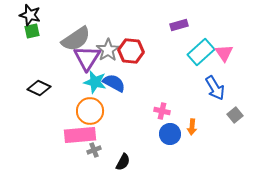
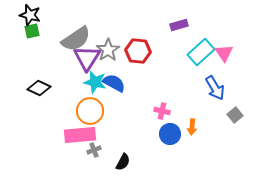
red hexagon: moved 7 px right
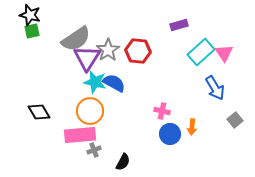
black diamond: moved 24 px down; rotated 35 degrees clockwise
gray square: moved 5 px down
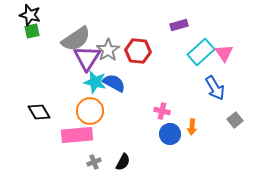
pink rectangle: moved 3 px left
gray cross: moved 12 px down
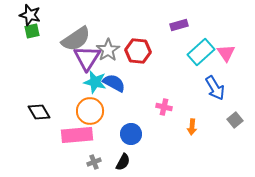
pink triangle: moved 2 px right
pink cross: moved 2 px right, 4 px up
blue circle: moved 39 px left
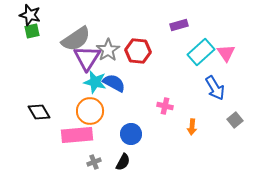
pink cross: moved 1 px right, 1 px up
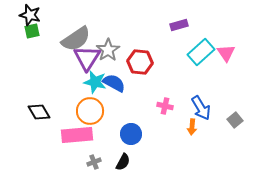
red hexagon: moved 2 px right, 11 px down
blue arrow: moved 14 px left, 20 px down
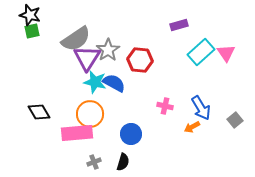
red hexagon: moved 2 px up
orange circle: moved 3 px down
orange arrow: rotated 56 degrees clockwise
pink rectangle: moved 2 px up
black semicircle: rotated 12 degrees counterclockwise
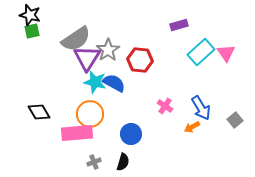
pink cross: rotated 21 degrees clockwise
